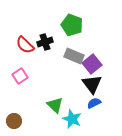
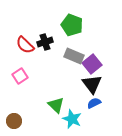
green triangle: moved 1 px right
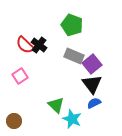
black cross: moved 6 px left, 3 px down; rotated 35 degrees counterclockwise
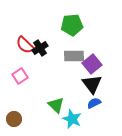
green pentagon: rotated 25 degrees counterclockwise
black cross: moved 1 px right, 3 px down; rotated 21 degrees clockwise
gray rectangle: rotated 24 degrees counterclockwise
brown circle: moved 2 px up
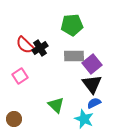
cyan star: moved 12 px right
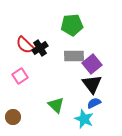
brown circle: moved 1 px left, 2 px up
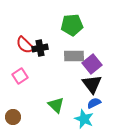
black cross: rotated 21 degrees clockwise
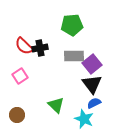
red semicircle: moved 1 px left, 1 px down
brown circle: moved 4 px right, 2 px up
